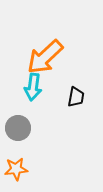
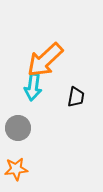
orange arrow: moved 3 px down
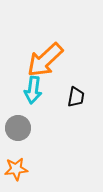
cyan arrow: moved 3 px down
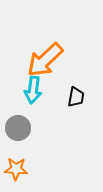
orange star: rotated 10 degrees clockwise
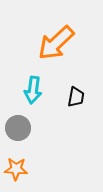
orange arrow: moved 11 px right, 17 px up
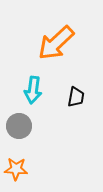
gray circle: moved 1 px right, 2 px up
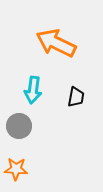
orange arrow: rotated 69 degrees clockwise
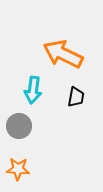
orange arrow: moved 7 px right, 11 px down
orange star: moved 2 px right
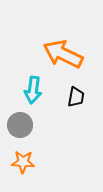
gray circle: moved 1 px right, 1 px up
orange star: moved 5 px right, 7 px up
